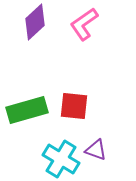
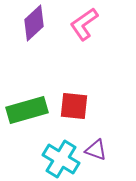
purple diamond: moved 1 px left, 1 px down
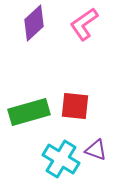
red square: moved 1 px right
green rectangle: moved 2 px right, 2 px down
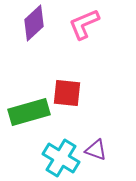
pink L-shape: rotated 12 degrees clockwise
red square: moved 8 px left, 13 px up
cyan cross: moved 1 px up
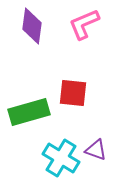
purple diamond: moved 2 px left, 3 px down; rotated 39 degrees counterclockwise
red square: moved 6 px right
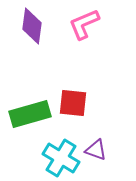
red square: moved 10 px down
green rectangle: moved 1 px right, 2 px down
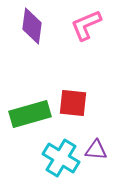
pink L-shape: moved 2 px right, 1 px down
purple triangle: rotated 15 degrees counterclockwise
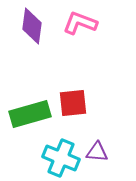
pink L-shape: moved 6 px left, 2 px up; rotated 44 degrees clockwise
red square: rotated 12 degrees counterclockwise
purple triangle: moved 1 px right, 2 px down
cyan cross: rotated 9 degrees counterclockwise
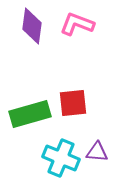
pink L-shape: moved 3 px left, 1 px down
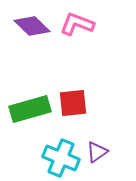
purple diamond: rotated 54 degrees counterclockwise
green rectangle: moved 5 px up
purple triangle: rotated 40 degrees counterclockwise
